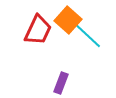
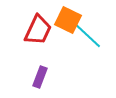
orange square: rotated 16 degrees counterclockwise
purple rectangle: moved 21 px left, 6 px up
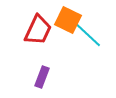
cyan line: moved 1 px up
purple rectangle: moved 2 px right
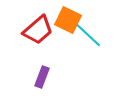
red trapezoid: rotated 24 degrees clockwise
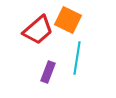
cyan line: moved 10 px left, 24 px down; rotated 56 degrees clockwise
purple rectangle: moved 6 px right, 5 px up
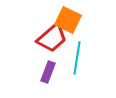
red trapezoid: moved 14 px right, 8 px down
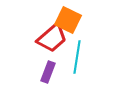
cyan line: moved 1 px up
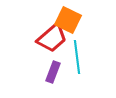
cyan line: rotated 16 degrees counterclockwise
purple rectangle: moved 5 px right
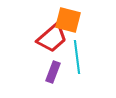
orange square: rotated 12 degrees counterclockwise
